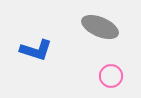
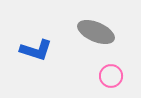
gray ellipse: moved 4 px left, 5 px down
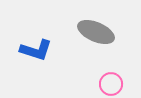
pink circle: moved 8 px down
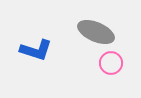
pink circle: moved 21 px up
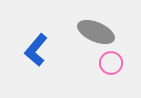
blue L-shape: rotated 112 degrees clockwise
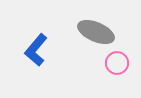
pink circle: moved 6 px right
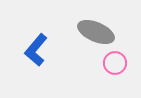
pink circle: moved 2 px left
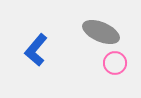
gray ellipse: moved 5 px right
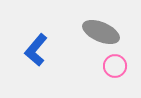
pink circle: moved 3 px down
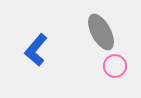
gray ellipse: rotated 39 degrees clockwise
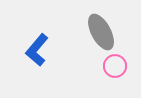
blue L-shape: moved 1 px right
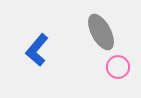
pink circle: moved 3 px right, 1 px down
